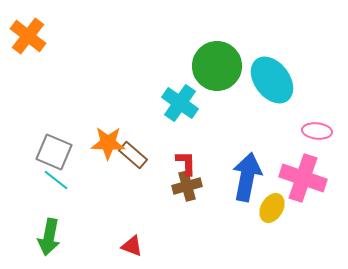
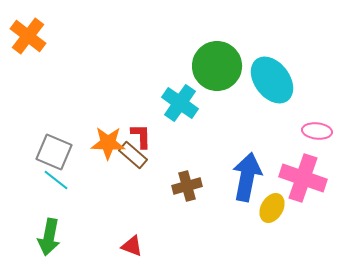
red L-shape: moved 45 px left, 27 px up
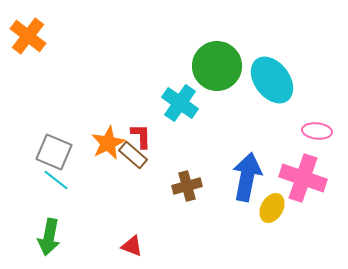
orange star: rotated 28 degrees counterclockwise
